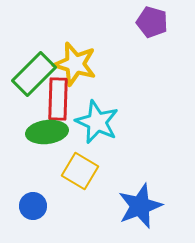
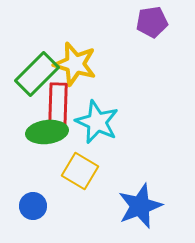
purple pentagon: rotated 24 degrees counterclockwise
green rectangle: moved 3 px right
red rectangle: moved 5 px down
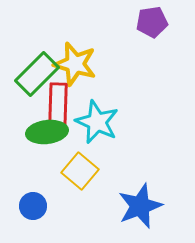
yellow square: rotated 9 degrees clockwise
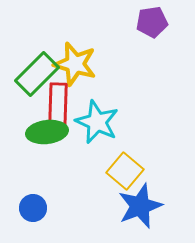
yellow square: moved 45 px right
blue circle: moved 2 px down
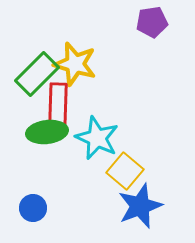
cyan star: moved 16 px down
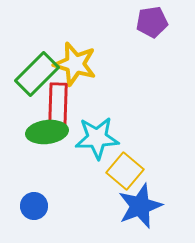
cyan star: rotated 27 degrees counterclockwise
blue circle: moved 1 px right, 2 px up
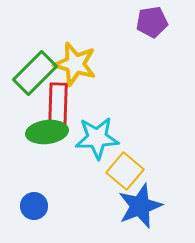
green rectangle: moved 2 px left, 1 px up
